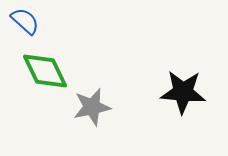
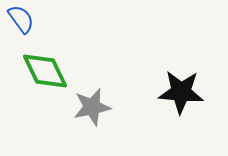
blue semicircle: moved 4 px left, 2 px up; rotated 12 degrees clockwise
black star: moved 2 px left
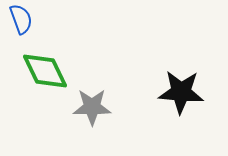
blue semicircle: rotated 16 degrees clockwise
gray star: rotated 12 degrees clockwise
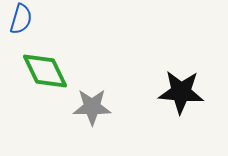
blue semicircle: rotated 36 degrees clockwise
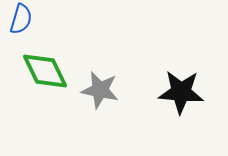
gray star: moved 8 px right, 17 px up; rotated 12 degrees clockwise
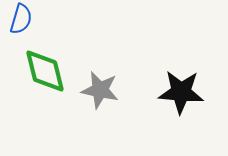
green diamond: rotated 12 degrees clockwise
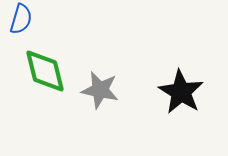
black star: rotated 27 degrees clockwise
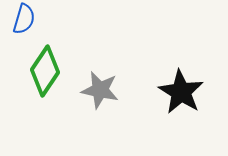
blue semicircle: moved 3 px right
green diamond: rotated 48 degrees clockwise
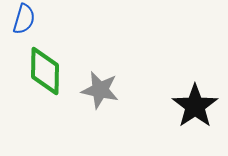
green diamond: rotated 33 degrees counterclockwise
black star: moved 14 px right, 14 px down; rotated 6 degrees clockwise
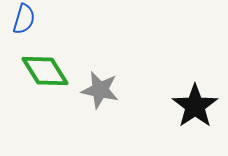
green diamond: rotated 33 degrees counterclockwise
